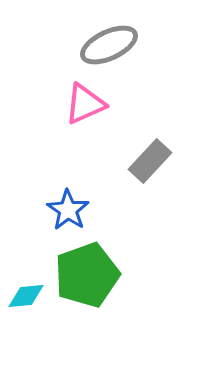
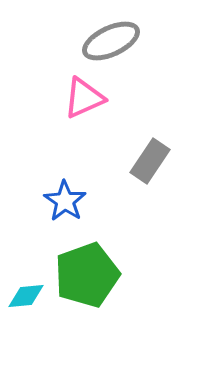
gray ellipse: moved 2 px right, 4 px up
pink triangle: moved 1 px left, 6 px up
gray rectangle: rotated 9 degrees counterclockwise
blue star: moved 3 px left, 9 px up
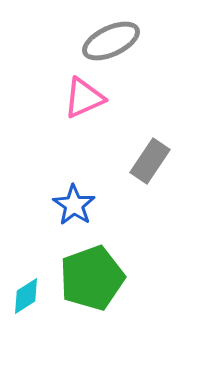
blue star: moved 9 px right, 4 px down
green pentagon: moved 5 px right, 3 px down
cyan diamond: rotated 27 degrees counterclockwise
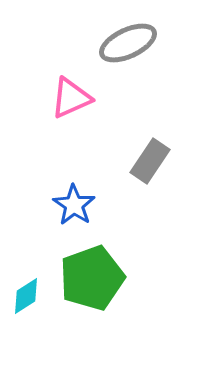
gray ellipse: moved 17 px right, 2 px down
pink triangle: moved 13 px left
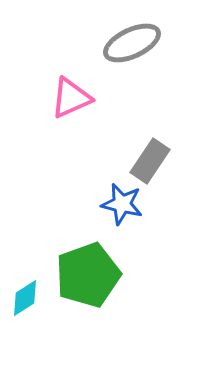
gray ellipse: moved 4 px right
blue star: moved 48 px right, 1 px up; rotated 21 degrees counterclockwise
green pentagon: moved 4 px left, 3 px up
cyan diamond: moved 1 px left, 2 px down
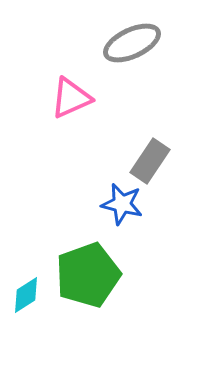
cyan diamond: moved 1 px right, 3 px up
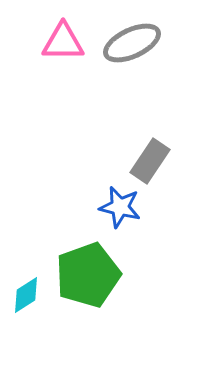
pink triangle: moved 8 px left, 56 px up; rotated 24 degrees clockwise
blue star: moved 2 px left, 3 px down
